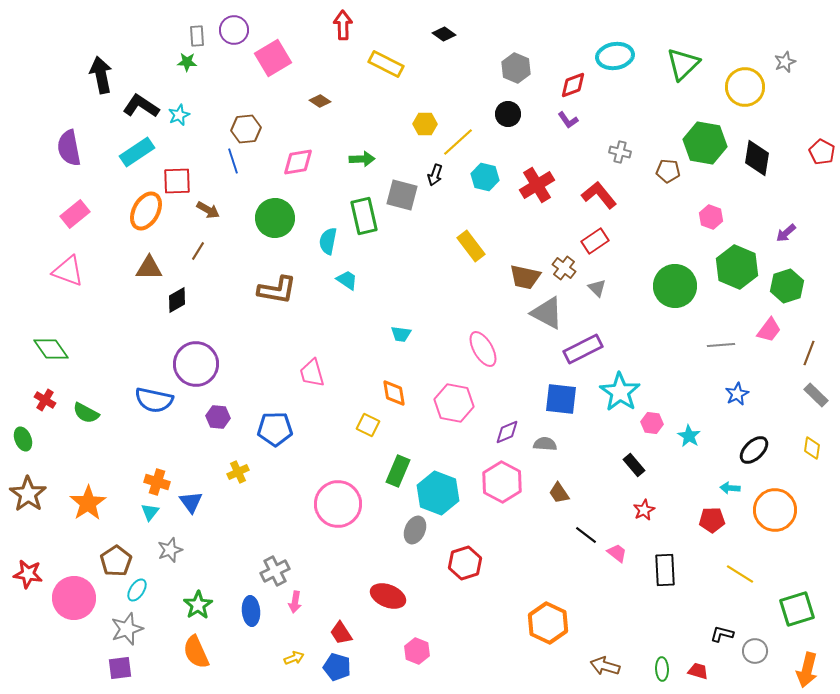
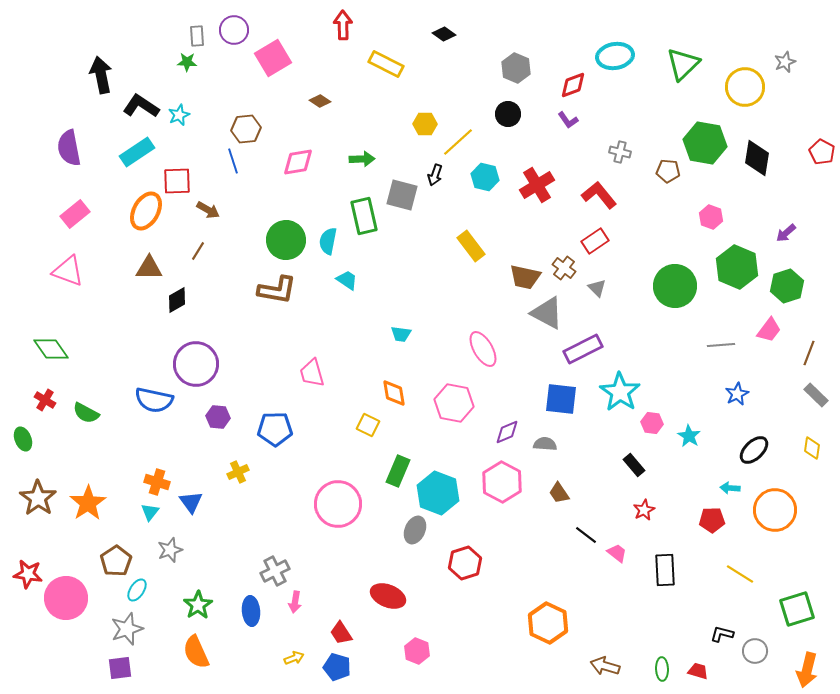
green circle at (275, 218): moved 11 px right, 22 px down
brown star at (28, 494): moved 10 px right, 4 px down
pink circle at (74, 598): moved 8 px left
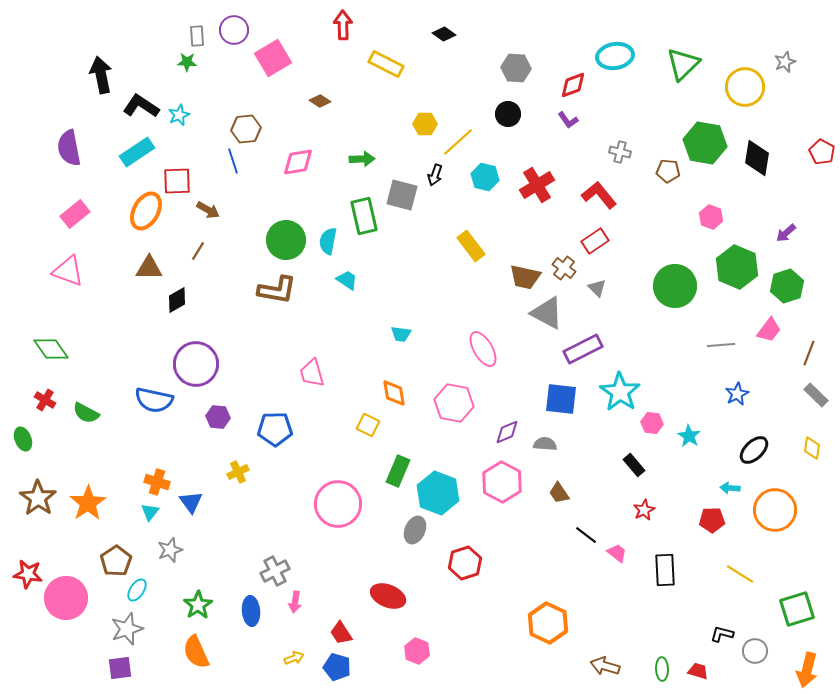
gray hexagon at (516, 68): rotated 20 degrees counterclockwise
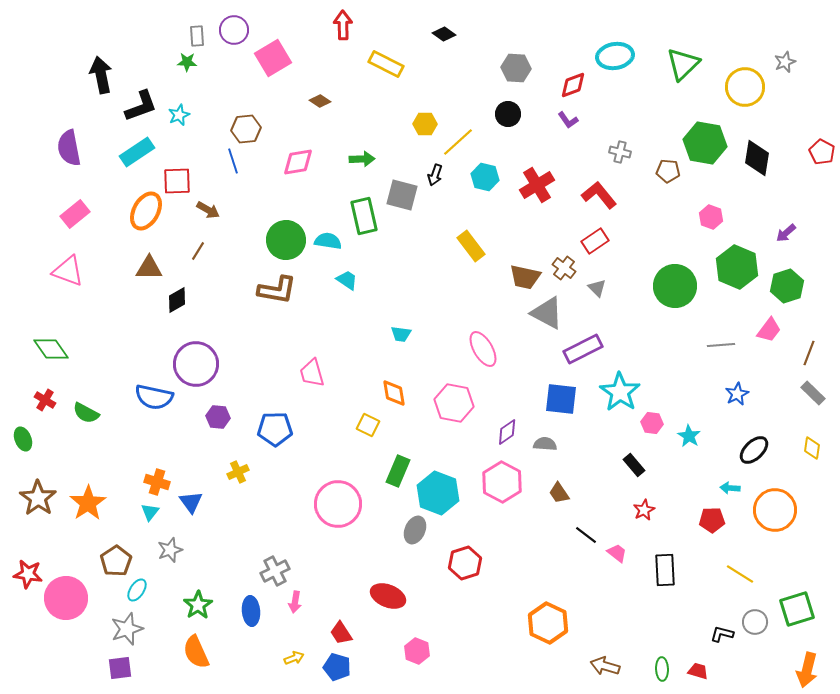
black L-shape at (141, 106): rotated 126 degrees clockwise
cyan semicircle at (328, 241): rotated 88 degrees clockwise
gray rectangle at (816, 395): moved 3 px left, 2 px up
blue semicircle at (154, 400): moved 3 px up
purple diamond at (507, 432): rotated 12 degrees counterclockwise
gray circle at (755, 651): moved 29 px up
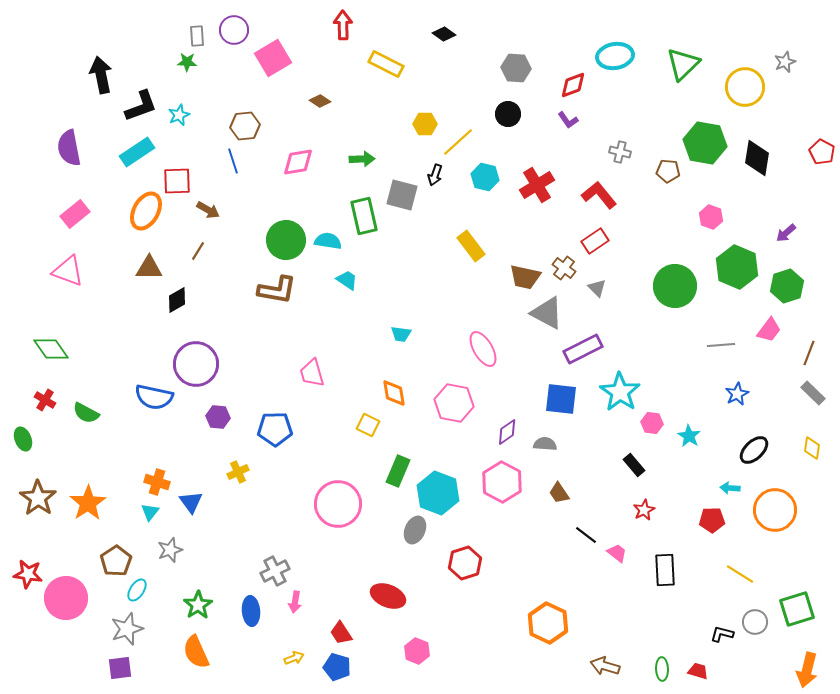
brown hexagon at (246, 129): moved 1 px left, 3 px up
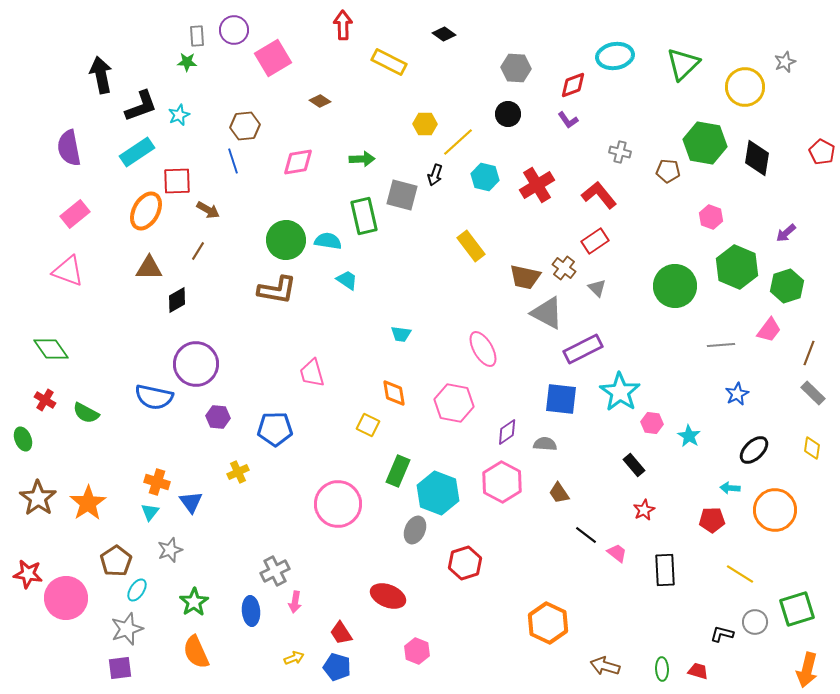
yellow rectangle at (386, 64): moved 3 px right, 2 px up
green star at (198, 605): moved 4 px left, 3 px up
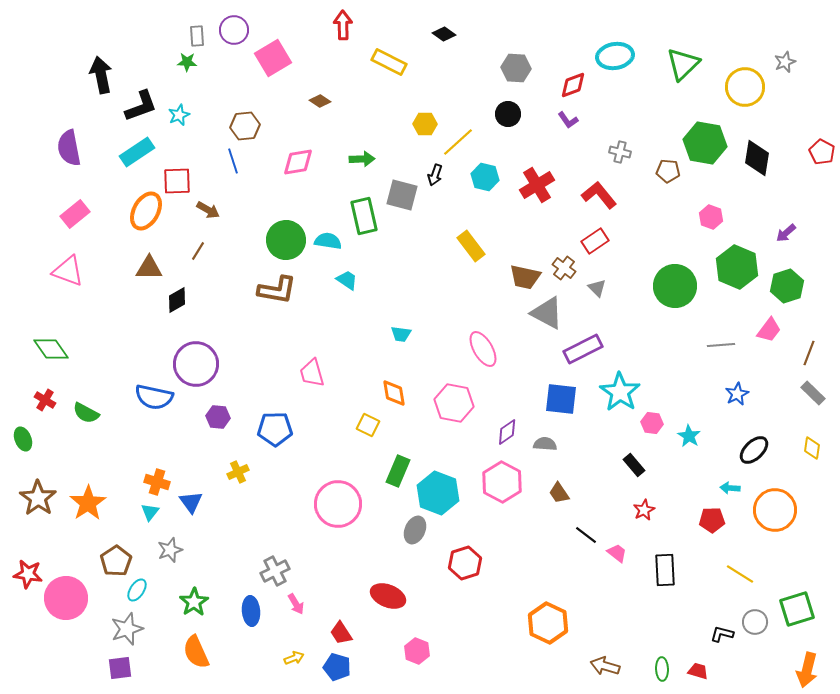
pink arrow at (295, 602): moved 1 px right, 2 px down; rotated 40 degrees counterclockwise
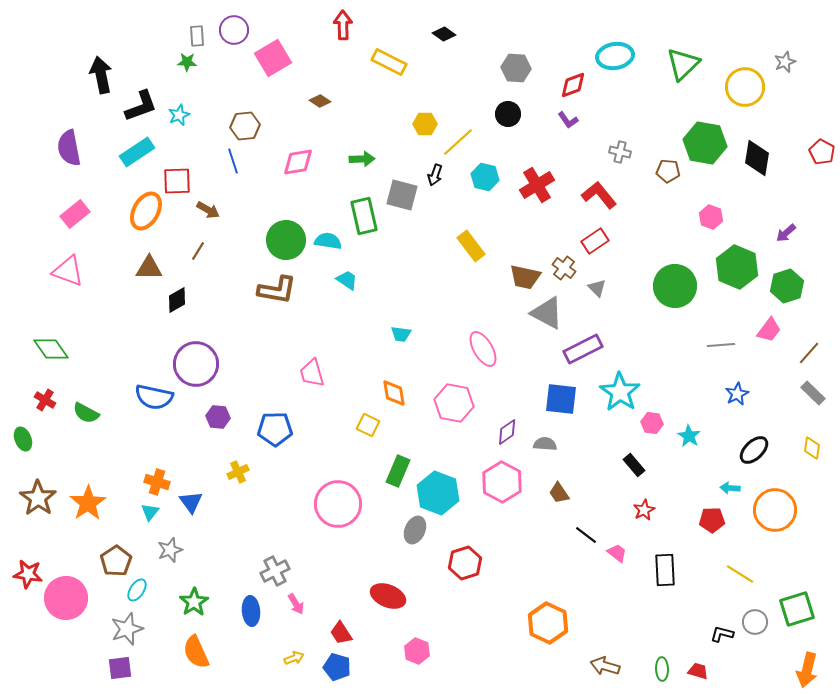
brown line at (809, 353): rotated 20 degrees clockwise
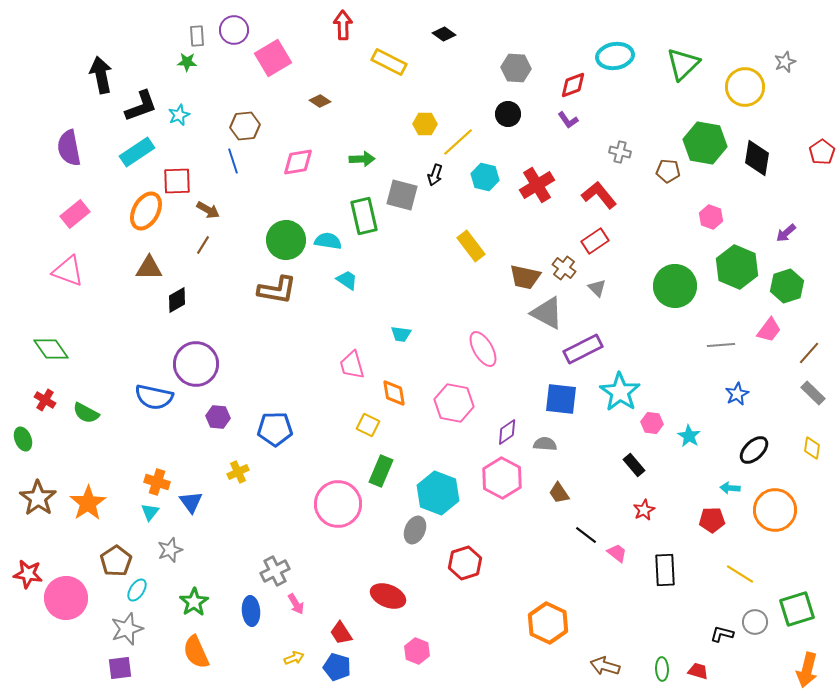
red pentagon at (822, 152): rotated 10 degrees clockwise
brown line at (198, 251): moved 5 px right, 6 px up
pink trapezoid at (312, 373): moved 40 px right, 8 px up
green rectangle at (398, 471): moved 17 px left
pink hexagon at (502, 482): moved 4 px up
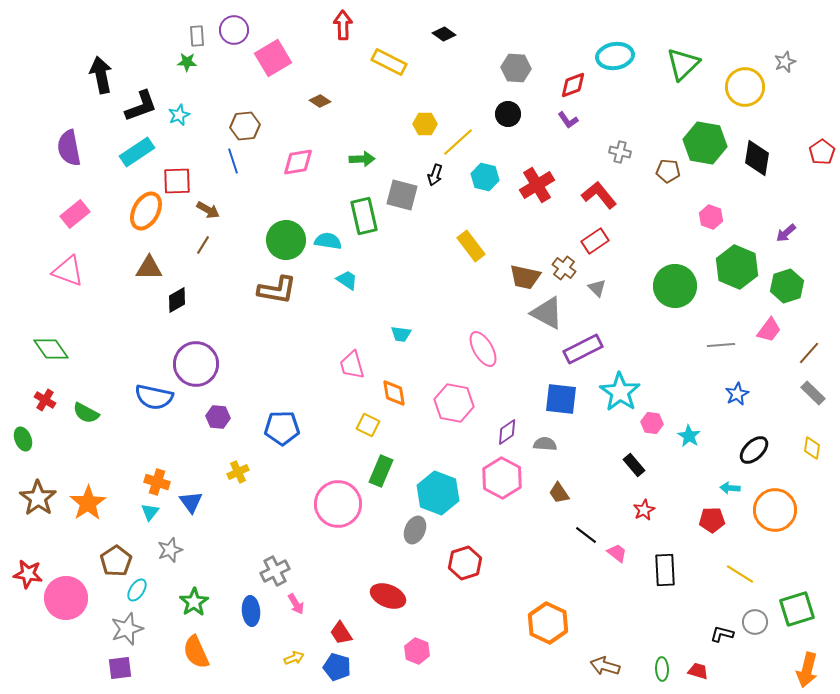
blue pentagon at (275, 429): moved 7 px right, 1 px up
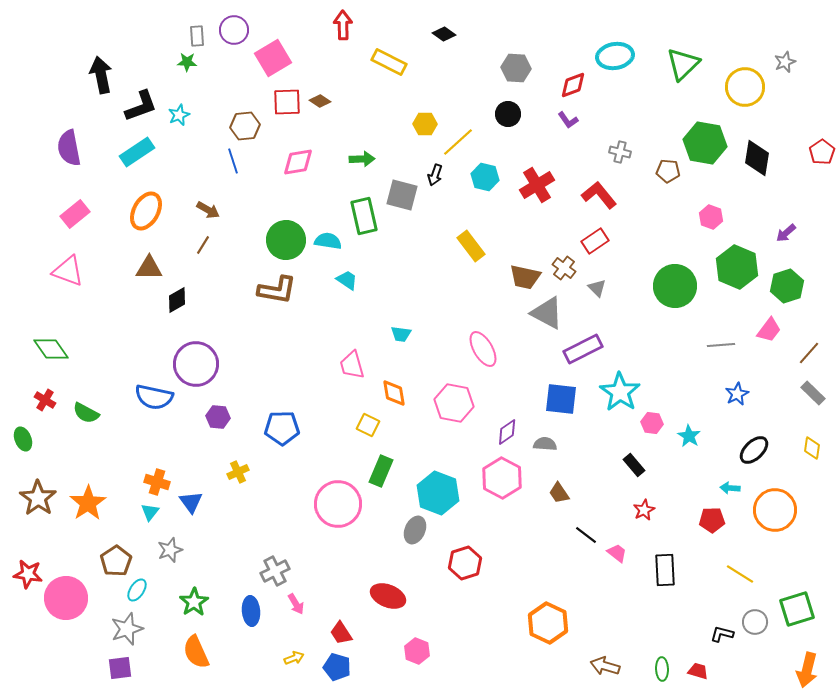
red square at (177, 181): moved 110 px right, 79 px up
